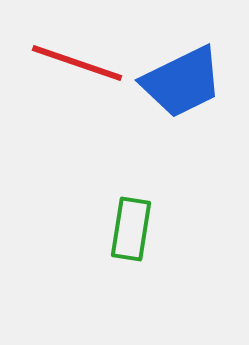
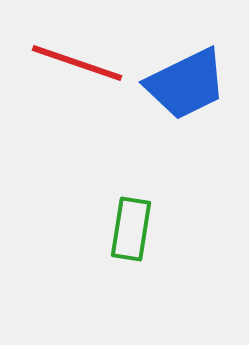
blue trapezoid: moved 4 px right, 2 px down
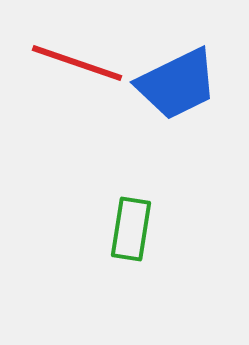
blue trapezoid: moved 9 px left
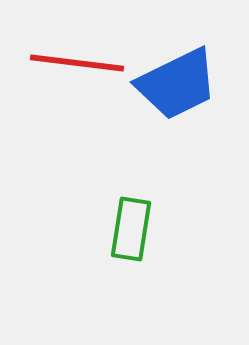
red line: rotated 12 degrees counterclockwise
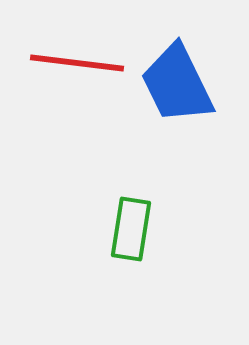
blue trapezoid: rotated 90 degrees clockwise
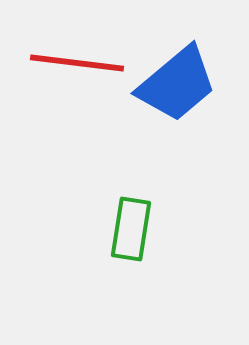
blue trapezoid: rotated 104 degrees counterclockwise
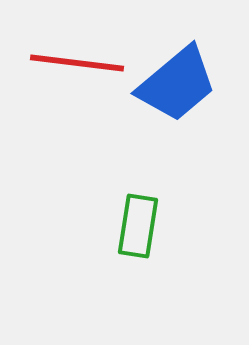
green rectangle: moved 7 px right, 3 px up
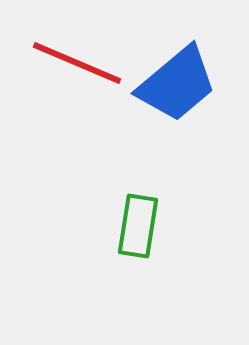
red line: rotated 16 degrees clockwise
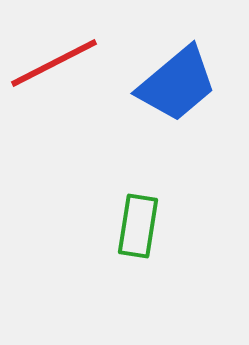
red line: moved 23 px left; rotated 50 degrees counterclockwise
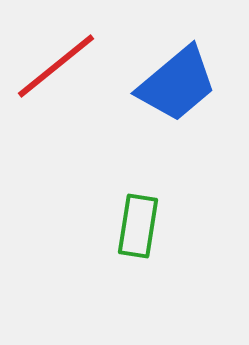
red line: moved 2 px right, 3 px down; rotated 12 degrees counterclockwise
